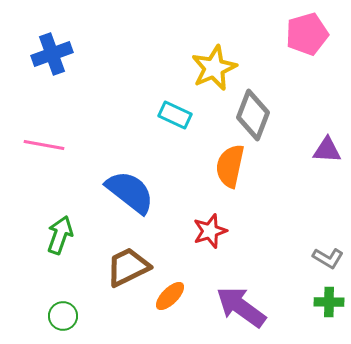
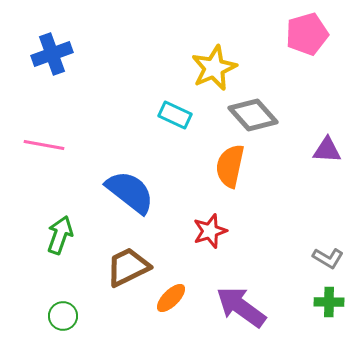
gray diamond: rotated 63 degrees counterclockwise
orange ellipse: moved 1 px right, 2 px down
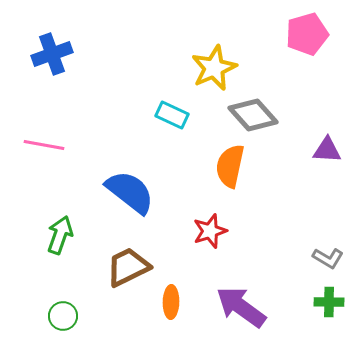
cyan rectangle: moved 3 px left
orange ellipse: moved 4 px down; rotated 44 degrees counterclockwise
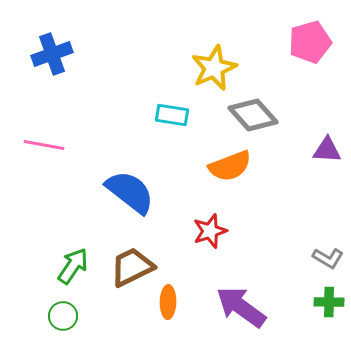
pink pentagon: moved 3 px right, 8 px down
cyan rectangle: rotated 16 degrees counterclockwise
orange semicircle: rotated 123 degrees counterclockwise
green arrow: moved 13 px right, 31 px down; rotated 15 degrees clockwise
brown trapezoid: moved 4 px right
orange ellipse: moved 3 px left
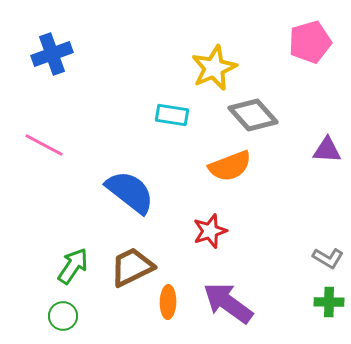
pink line: rotated 18 degrees clockwise
purple arrow: moved 13 px left, 4 px up
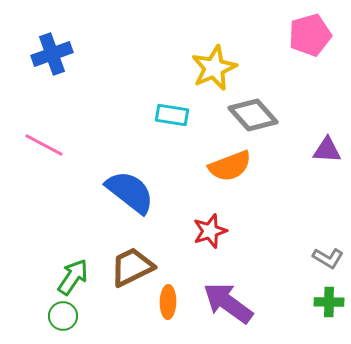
pink pentagon: moved 7 px up
green arrow: moved 11 px down
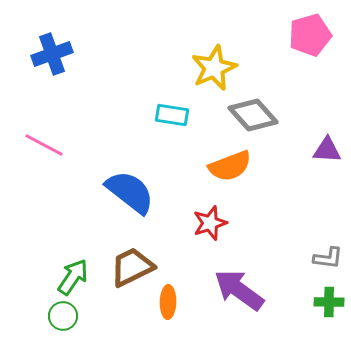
red star: moved 8 px up
gray L-shape: rotated 24 degrees counterclockwise
purple arrow: moved 11 px right, 13 px up
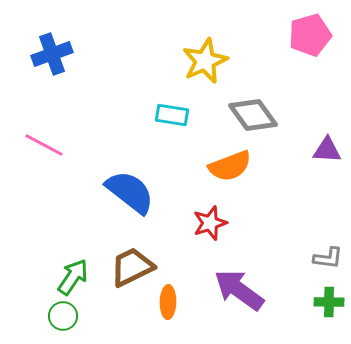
yellow star: moved 9 px left, 7 px up
gray diamond: rotated 6 degrees clockwise
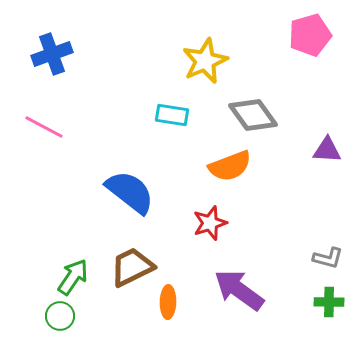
pink line: moved 18 px up
gray L-shape: rotated 8 degrees clockwise
green circle: moved 3 px left
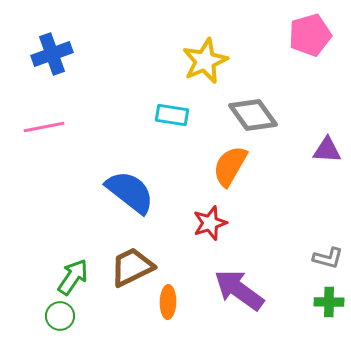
pink line: rotated 39 degrees counterclockwise
orange semicircle: rotated 141 degrees clockwise
